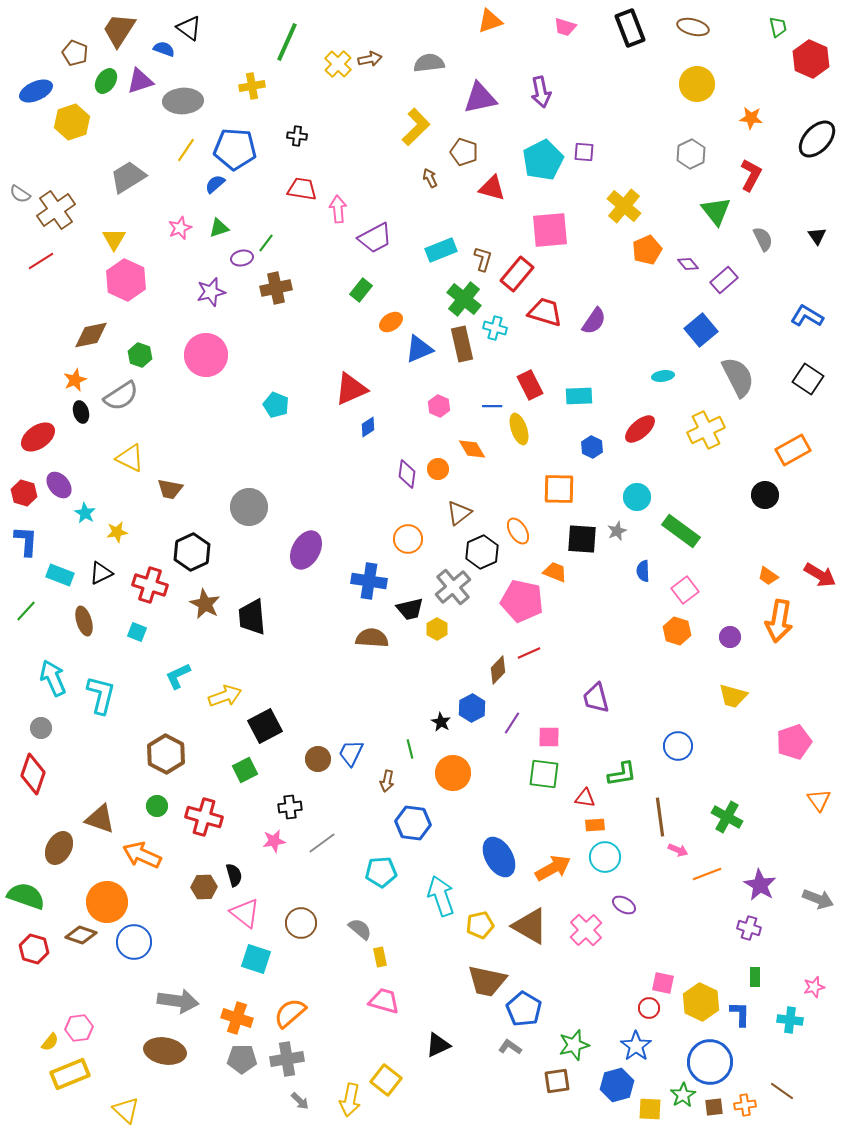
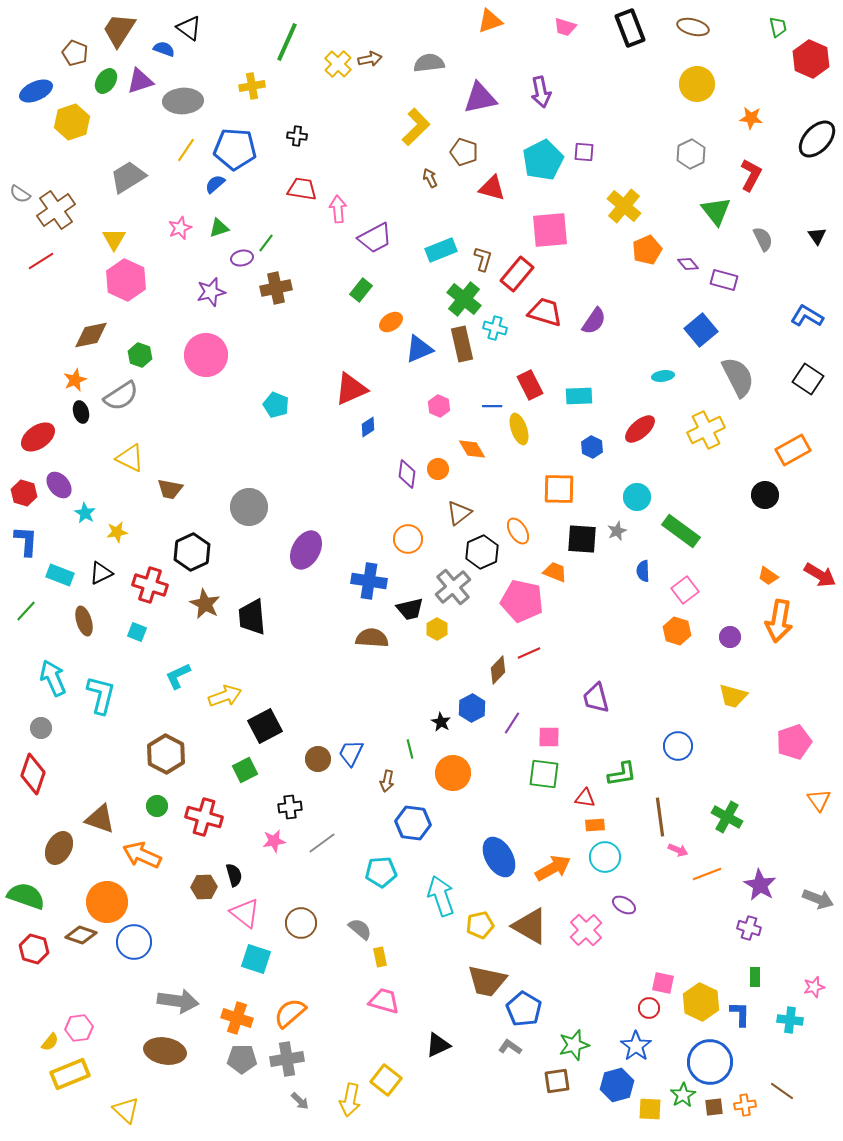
purple rectangle at (724, 280): rotated 56 degrees clockwise
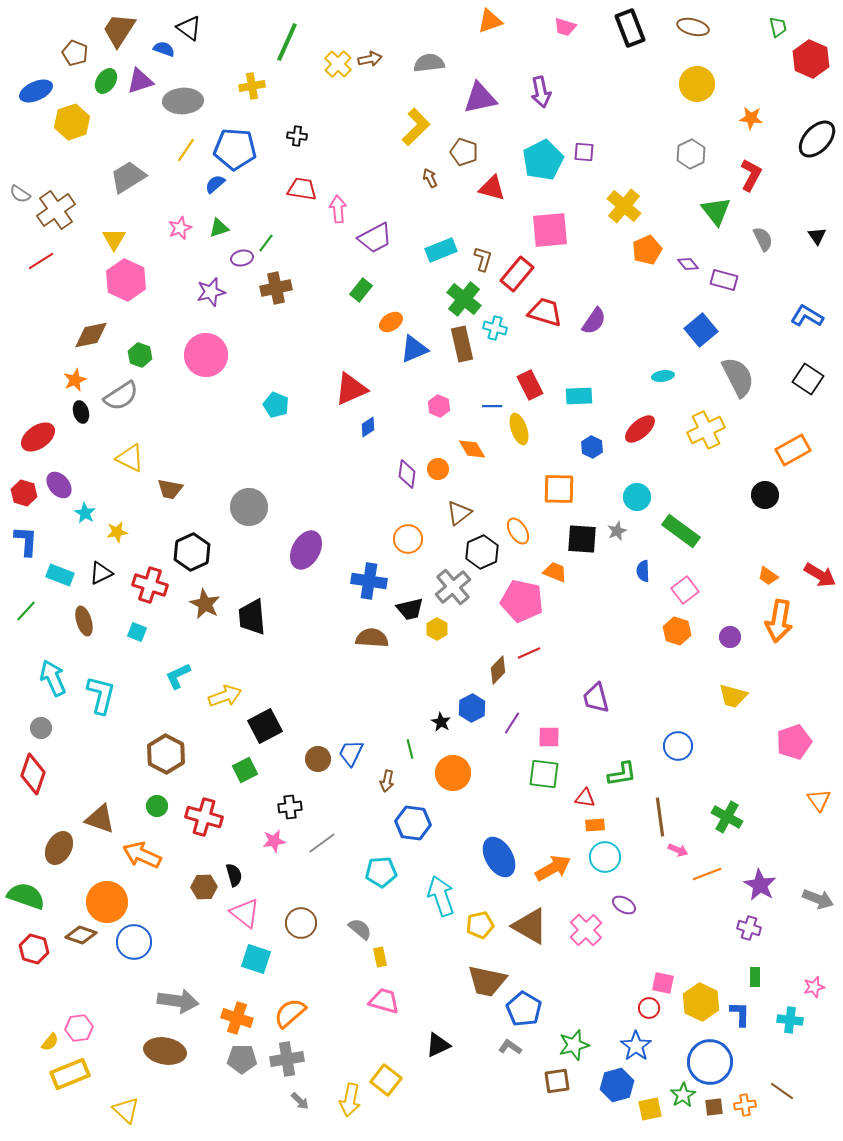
blue triangle at (419, 349): moved 5 px left
yellow square at (650, 1109): rotated 15 degrees counterclockwise
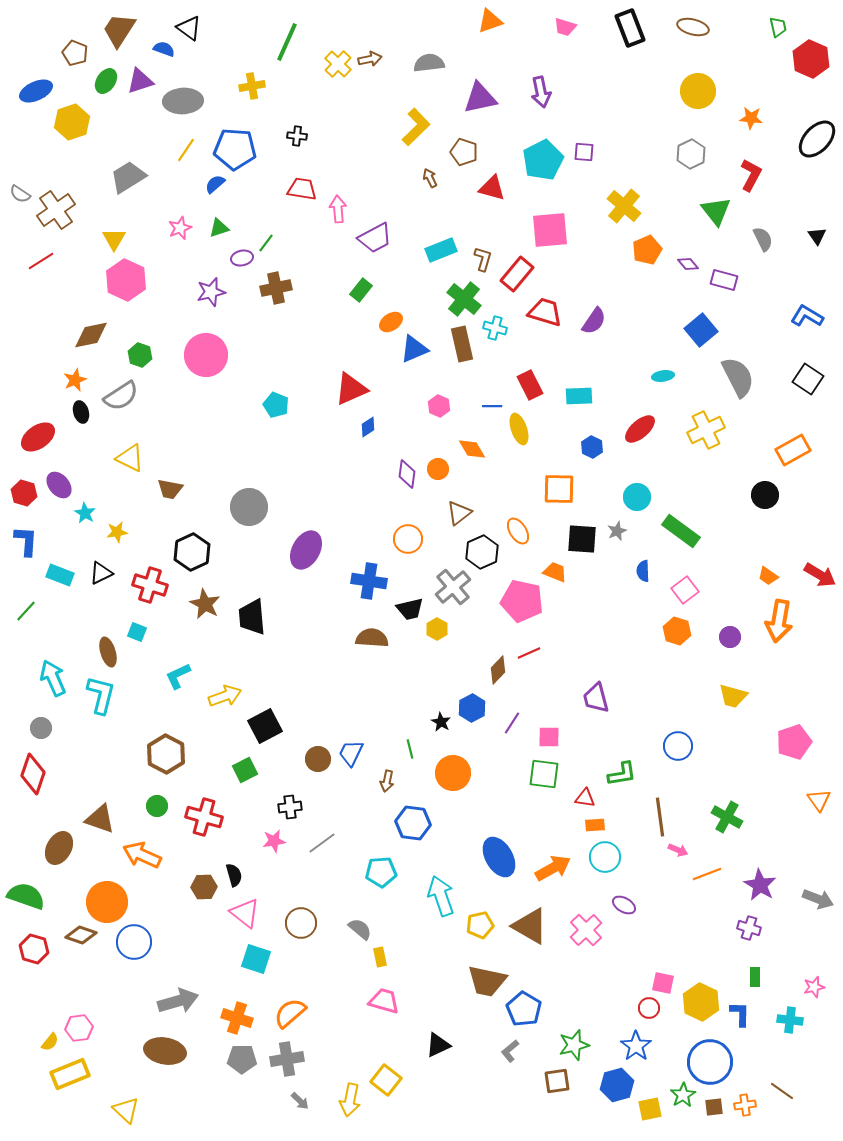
yellow circle at (697, 84): moved 1 px right, 7 px down
brown ellipse at (84, 621): moved 24 px right, 31 px down
gray arrow at (178, 1001): rotated 24 degrees counterclockwise
gray L-shape at (510, 1047): moved 4 px down; rotated 75 degrees counterclockwise
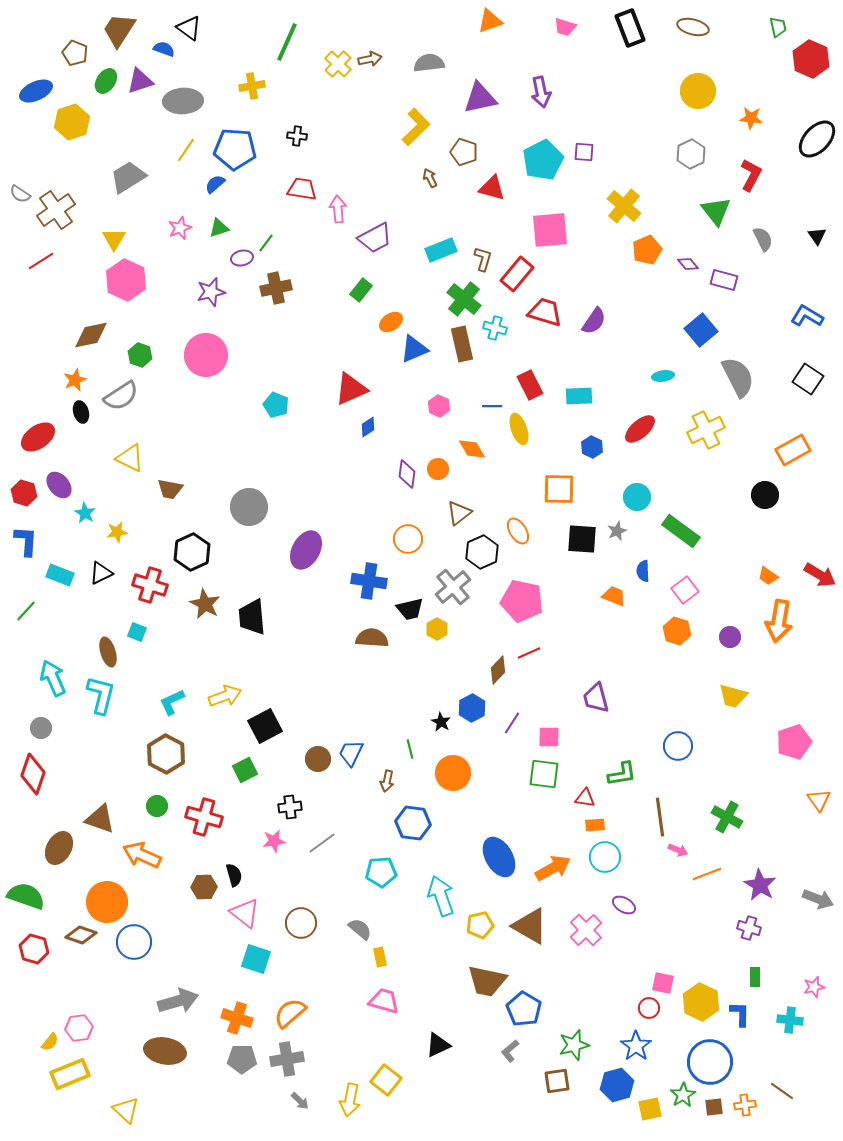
orange trapezoid at (555, 572): moved 59 px right, 24 px down
cyan L-shape at (178, 676): moved 6 px left, 26 px down
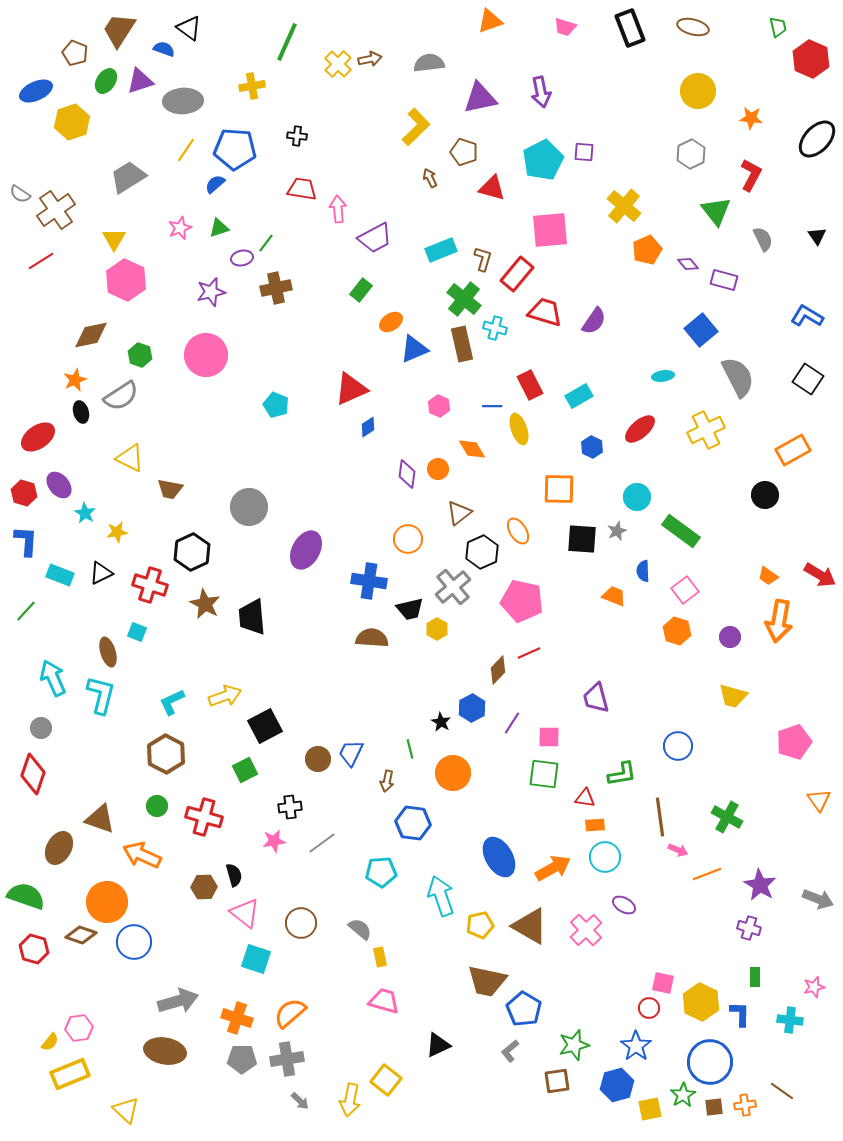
cyan rectangle at (579, 396): rotated 28 degrees counterclockwise
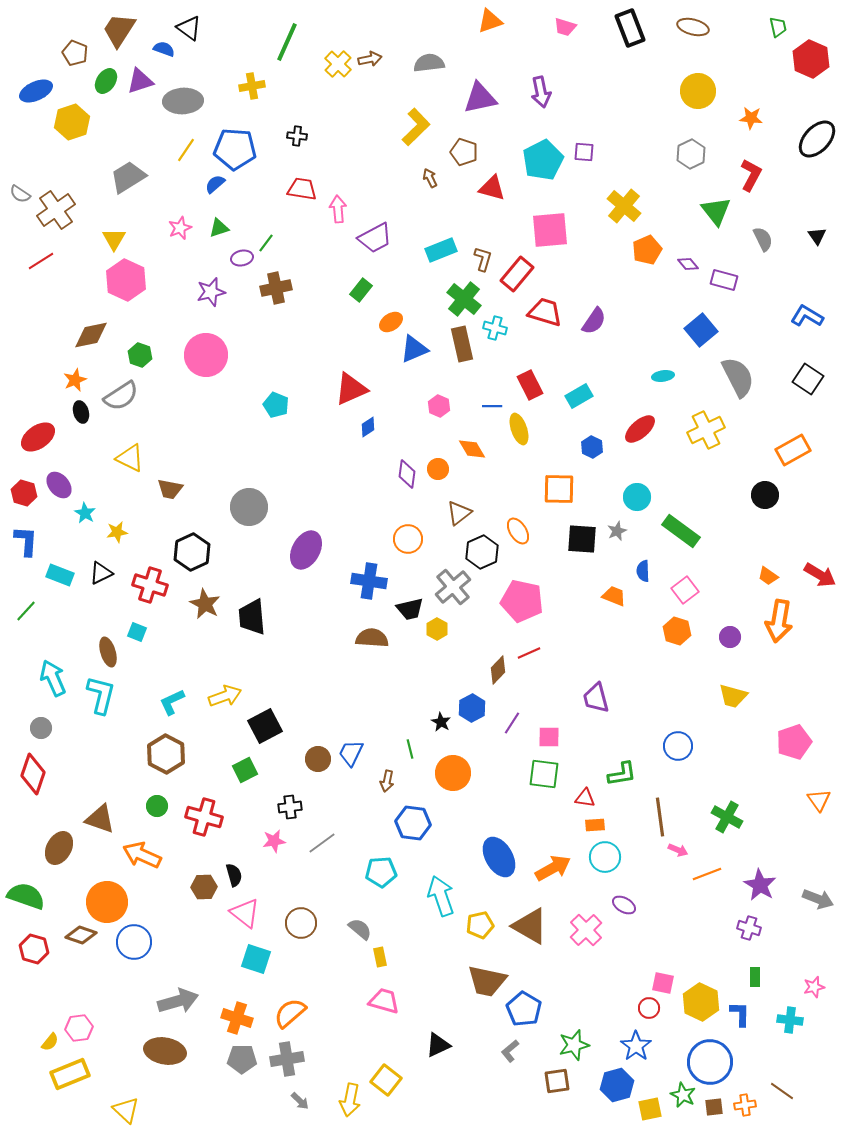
green star at (683, 1095): rotated 15 degrees counterclockwise
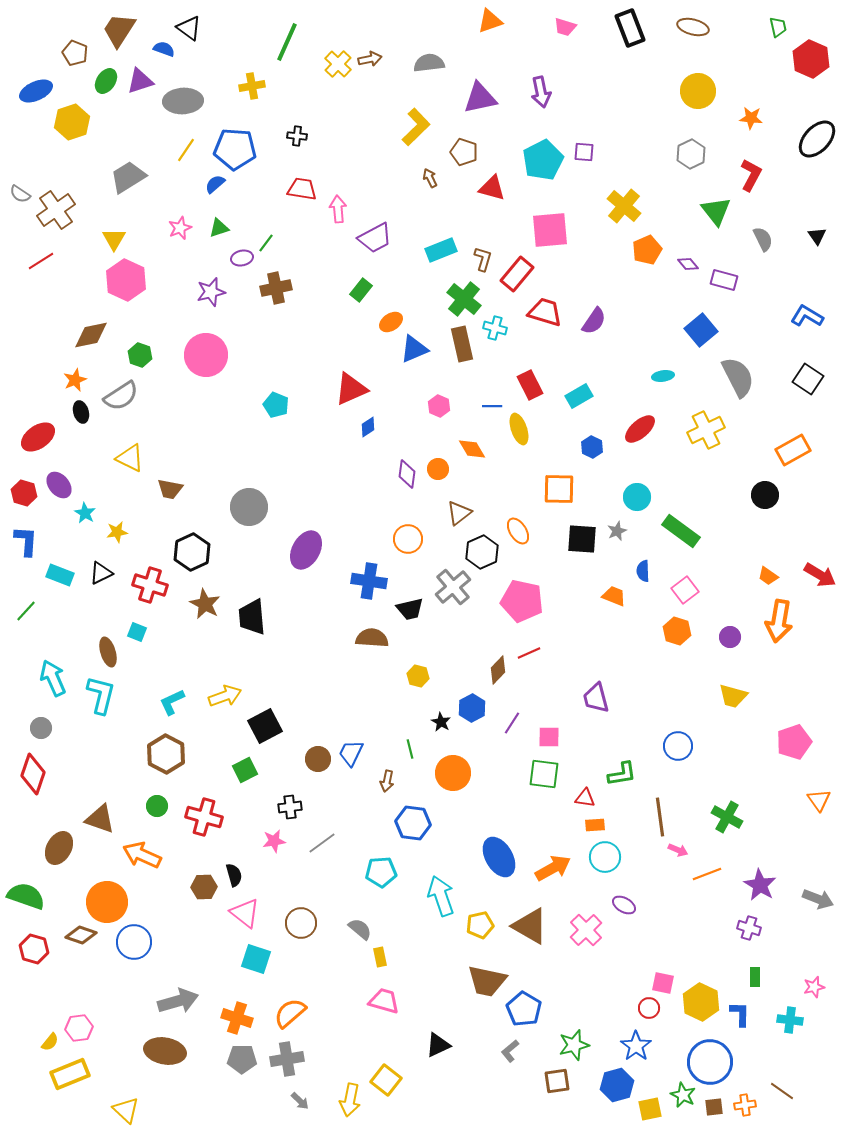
yellow hexagon at (437, 629): moved 19 px left, 47 px down; rotated 15 degrees counterclockwise
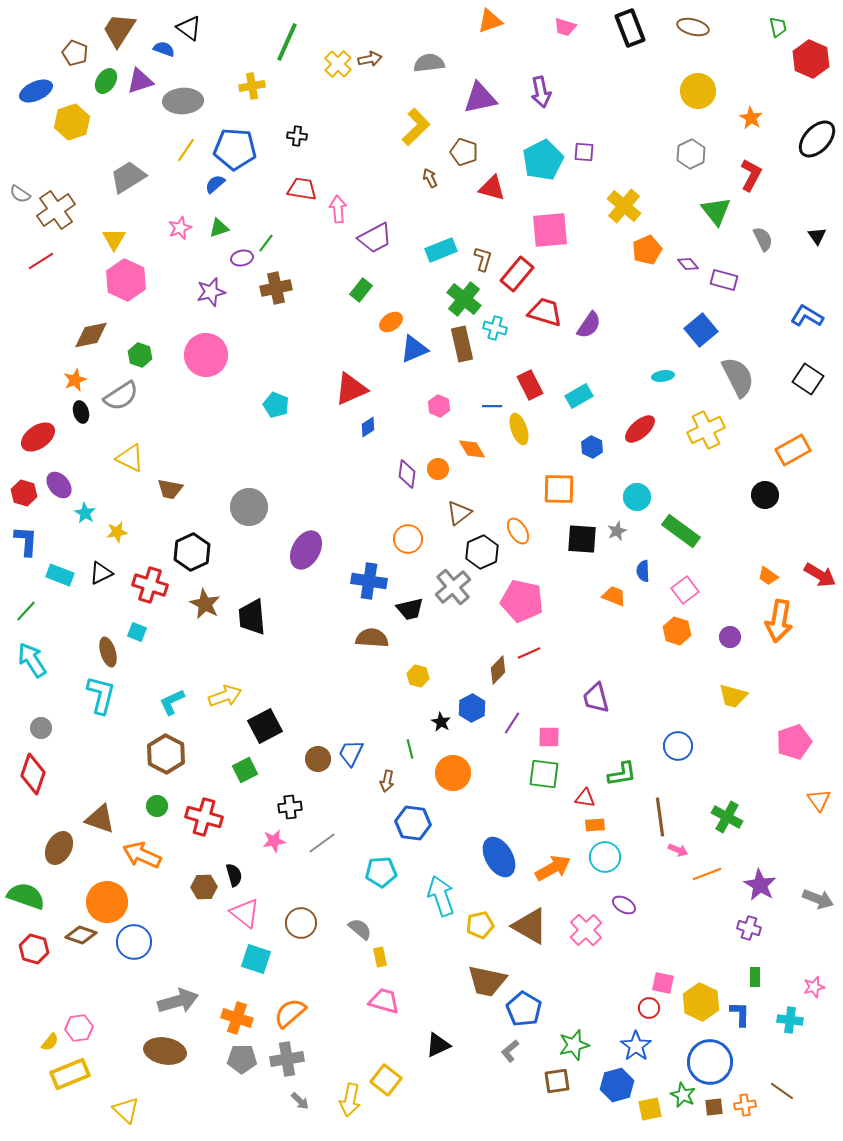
orange star at (751, 118): rotated 25 degrees clockwise
purple semicircle at (594, 321): moved 5 px left, 4 px down
cyan arrow at (53, 678): moved 21 px left, 18 px up; rotated 9 degrees counterclockwise
